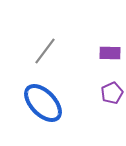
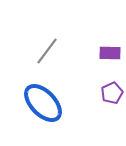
gray line: moved 2 px right
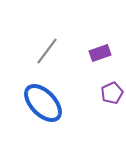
purple rectangle: moved 10 px left; rotated 20 degrees counterclockwise
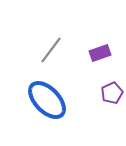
gray line: moved 4 px right, 1 px up
blue ellipse: moved 4 px right, 3 px up
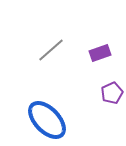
gray line: rotated 12 degrees clockwise
blue ellipse: moved 20 px down
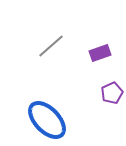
gray line: moved 4 px up
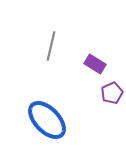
gray line: rotated 36 degrees counterclockwise
purple rectangle: moved 5 px left, 11 px down; rotated 50 degrees clockwise
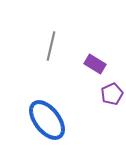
purple pentagon: moved 1 px down
blue ellipse: rotated 6 degrees clockwise
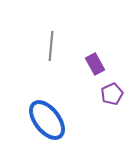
gray line: rotated 8 degrees counterclockwise
purple rectangle: rotated 30 degrees clockwise
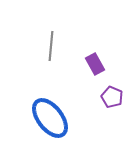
purple pentagon: moved 3 px down; rotated 25 degrees counterclockwise
blue ellipse: moved 3 px right, 2 px up
